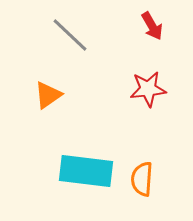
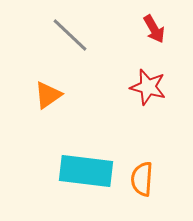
red arrow: moved 2 px right, 3 px down
red star: moved 2 px up; rotated 21 degrees clockwise
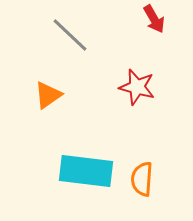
red arrow: moved 10 px up
red star: moved 11 px left
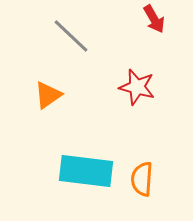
gray line: moved 1 px right, 1 px down
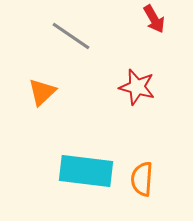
gray line: rotated 9 degrees counterclockwise
orange triangle: moved 6 px left, 3 px up; rotated 8 degrees counterclockwise
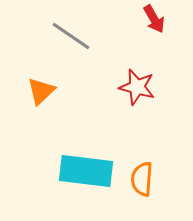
orange triangle: moved 1 px left, 1 px up
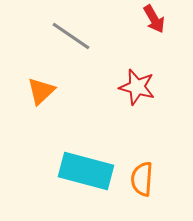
cyan rectangle: rotated 8 degrees clockwise
